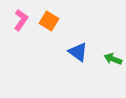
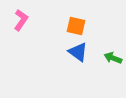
orange square: moved 27 px right, 5 px down; rotated 18 degrees counterclockwise
green arrow: moved 1 px up
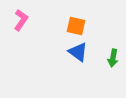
green arrow: rotated 102 degrees counterclockwise
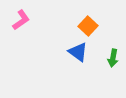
pink L-shape: rotated 20 degrees clockwise
orange square: moved 12 px right; rotated 30 degrees clockwise
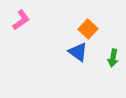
orange square: moved 3 px down
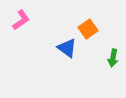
orange square: rotated 12 degrees clockwise
blue triangle: moved 11 px left, 4 px up
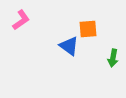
orange square: rotated 30 degrees clockwise
blue triangle: moved 2 px right, 2 px up
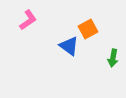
pink L-shape: moved 7 px right
orange square: rotated 24 degrees counterclockwise
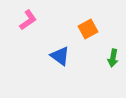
blue triangle: moved 9 px left, 10 px down
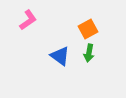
green arrow: moved 24 px left, 5 px up
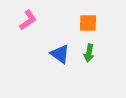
orange square: moved 6 px up; rotated 30 degrees clockwise
blue triangle: moved 2 px up
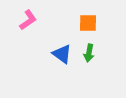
blue triangle: moved 2 px right
